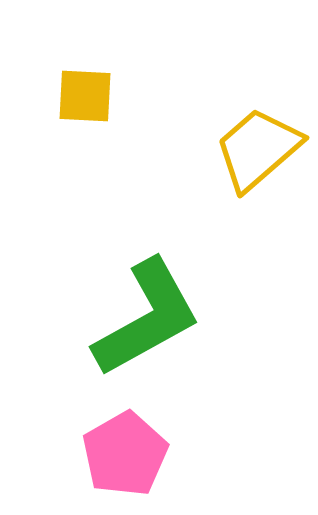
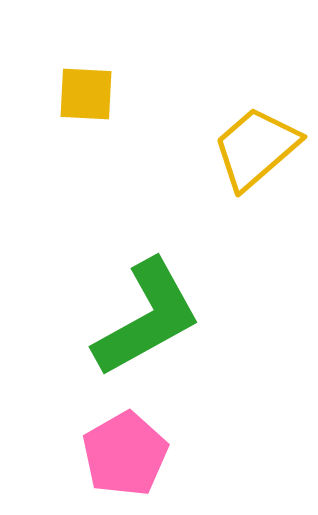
yellow square: moved 1 px right, 2 px up
yellow trapezoid: moved 2 px left, 1 px up
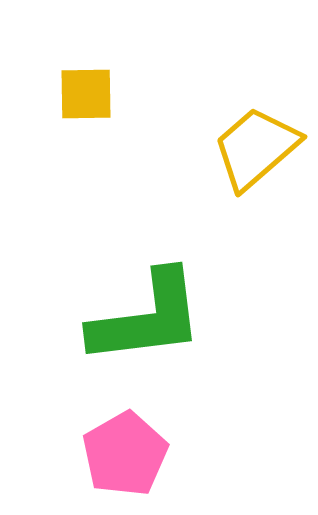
yellow square: rotated 4 degrees counterclockwise
green L-shape: rotated 22 degrees clockwise
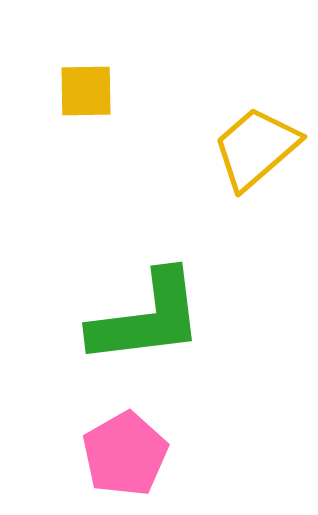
yellow square: moved 3 px up
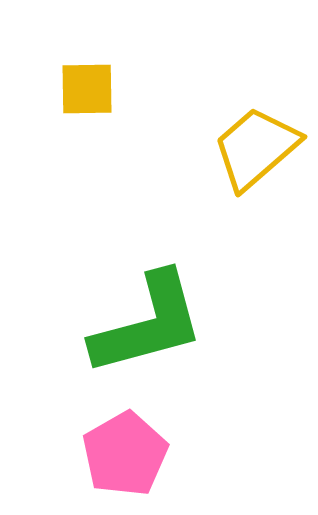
yellow square: moved 1 px right, 2 px up
green L-shape: moved 1 px right, 6 px down; rotated 8 degrees counterclockwise
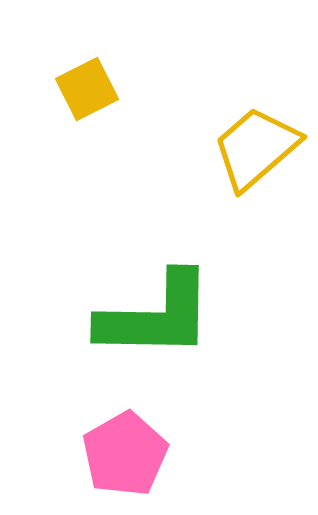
yellow square: rotated 26 degrees counterclockwise
green L-shape: moved 8 px right, 8 px up; rotated 16 degrees clockwise
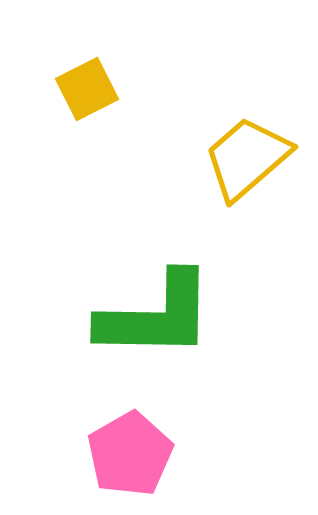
yellow trapezoid: moved 9 px left, 10 px down
pink pentagon: moved 5 px right
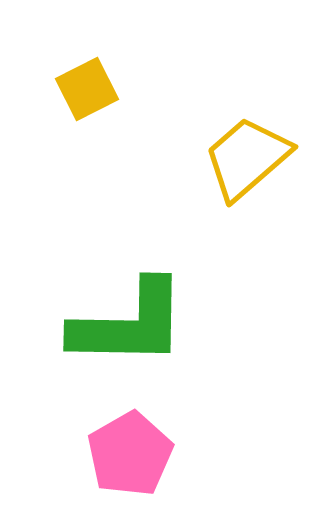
green L-shape: moved 27 px left, 8 px down
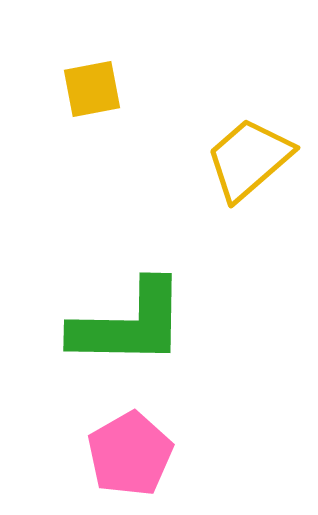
yellow square: moved 5 px right; rotated 16 degrees clockwise
yellow trapezoid: moved 2 px right, 1 px down
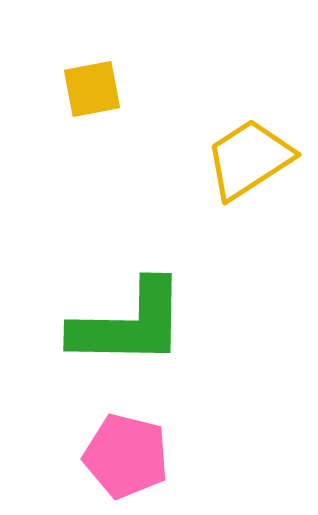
yellow trapezoid: rotated 8 degrees clockwise
pink pentagon: moved 4 px left, 2 px down; rotated 28 degrees counterclockwise
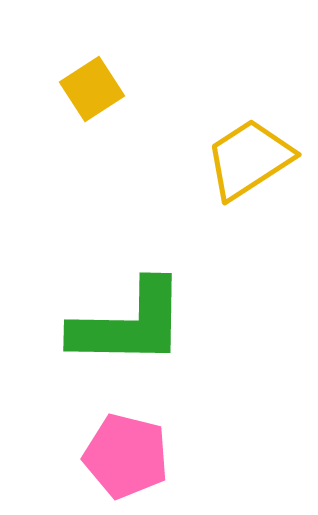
yellow square: rotated 22 degrees counterclockwise
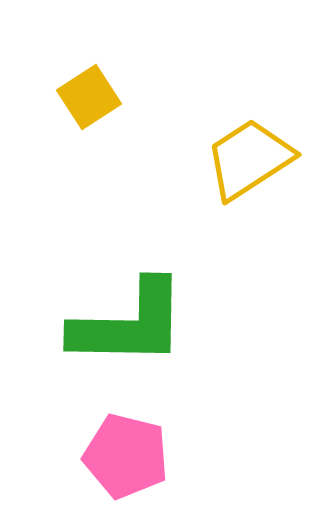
yellow square: moved 3 px left, 8 px down
